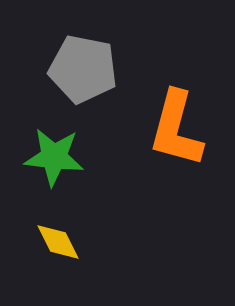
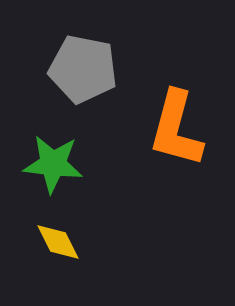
green star: moved 1 px left, 7 px down
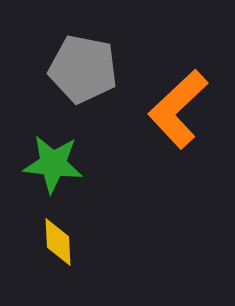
orange L-shape: moved 2 px right, 20 px up; rotated 32 degrees clockwise
yellow diamond: rotated 24 degrees clockwise
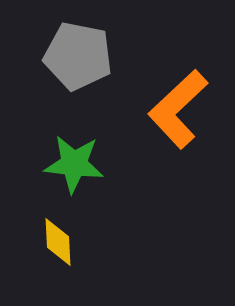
gray pentagon: moved 5 px left, 13 px up
green star: moved 21 px right
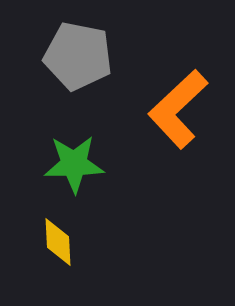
green star: rotated 8 degrees counterclockwise
